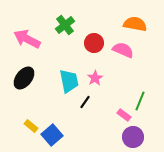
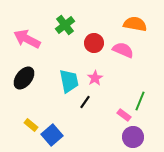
yellow rectangle: moved 1 px up
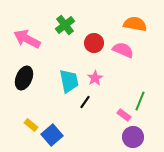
black ellipse: rotated 15 degrees counterclockwise
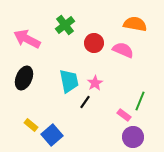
pink star: moved 5 px down
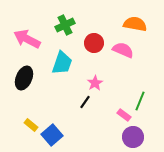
green cross: rotated 12 degrees clockwise
cyan trapezoid: moved 7 px left, 18 px up; rotated 30 degrees clockwise
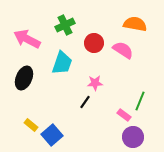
pink semicircle: rotated 10 degrees clockwise
pink star: rotated 28 degrees clockwise
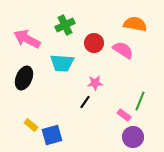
cyan trapezoid: rotated 75 degrees clockwise
blue square: rotated 25 degrees clockwise
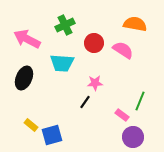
pink rectangle: moved 2 px left
